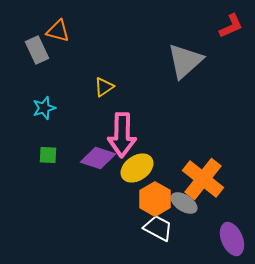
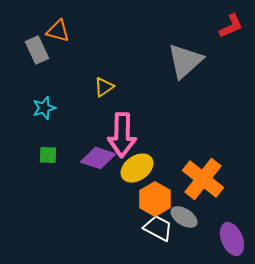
gray ellipse: moved 14 px down
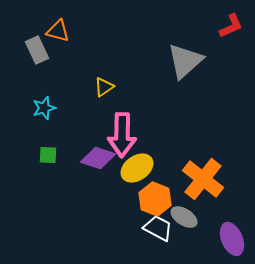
orange hexagon: rotated 8 degrees counterclockwise
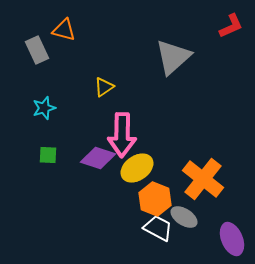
orange triangle: moved 6 px right, 1 px up
gray triangle: moved 12 px left, 4 px up
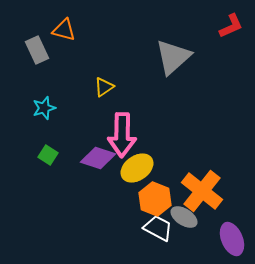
green square: rotated 30 degrees clockwise
orange cross: moved 1 px left, 12 px down
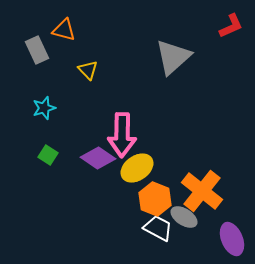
yellow triangle: moved 16 px left, 17 px up; rotated 40 degrees counterclockwise
purple diamond: rotated 16 degrees clockwise
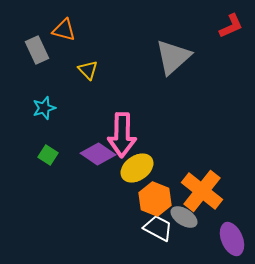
purple diamond: moved 4 px up
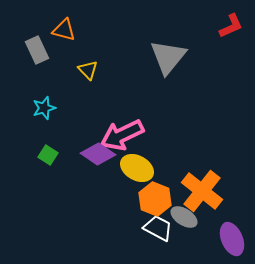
gray triangle: moved 5 px left; rotated 9 degrees counterclockwise
pink arrow: rotated 63 degrees clockwise
yellow ellipse: rotated 64 degrees clockwise
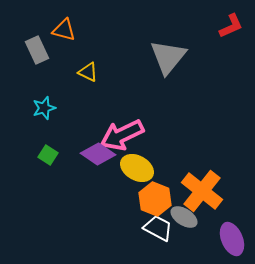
yellow triangle: moved 2 px down; rotated 20 degrees counterclockwise
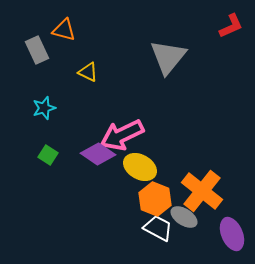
yellow ellipse: moved 3 px right, 1 px up
purple ellipse: moved 5 px up
